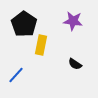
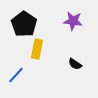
yellow rectangle: moved 4 px left, 4 px down
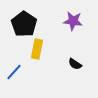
blue line: moved 2 px left, 3 px up
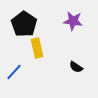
yellow rectangle: moved 1 px up; rotated 24 degrees counterclockwise
black semicircle: moved 1 px right, 3 px down
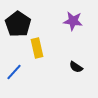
black pentagon: moved 6 px left
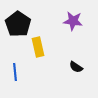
yellow rectangle: moved 1 px right, 1 px up
blue line: moved 1 px right; rotated 48 degrees counterclockwise
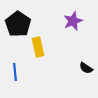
purple star: rotated 30 degrees counterclockwise
black semicircle: moved 10 px right, 1 px down
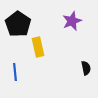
purple star: moved 1 px left
black semicircle: rotated 136 degrees counterclockwise
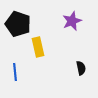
black pentagon: rotated 15 degrees counterclockwise
black semicircle: moved 5 px left
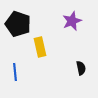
yellow rectangle: moved 2 px right
